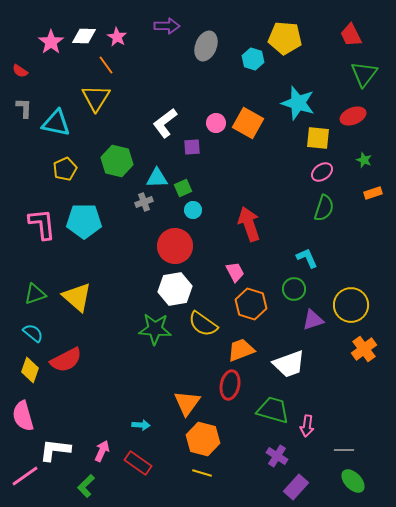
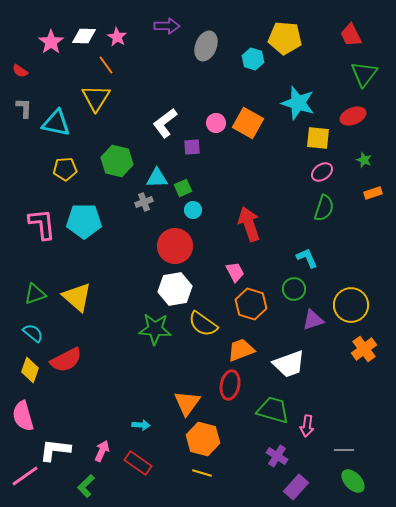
yellow pentagon at (65, 169): rotated 20 degrees clockwise
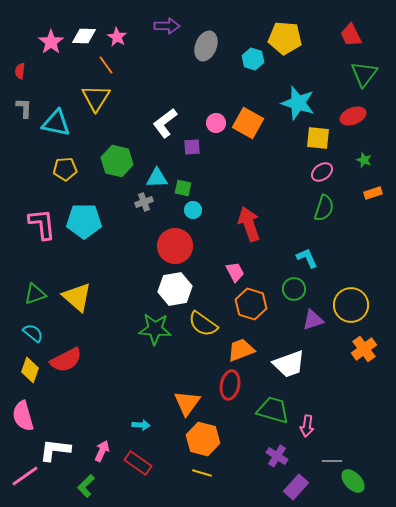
red semicircle at (20, 71): rotated 63 degrees clockwise
green square at (183, 188): rotated 36 degrees clockwise
gray line at (344, 450): moved 12 px left, 11 px down
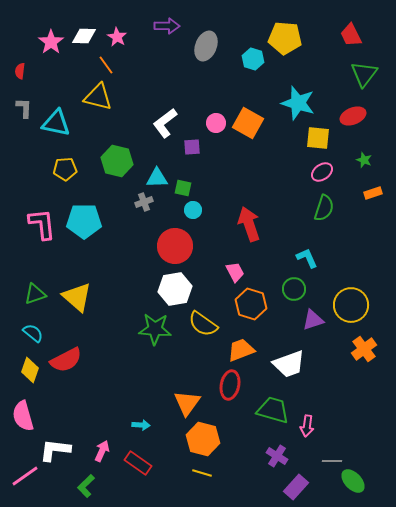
yellow triangle at (96, 98): moved 2 px right, 1 px up; rotated 48 degrees counterclockwise
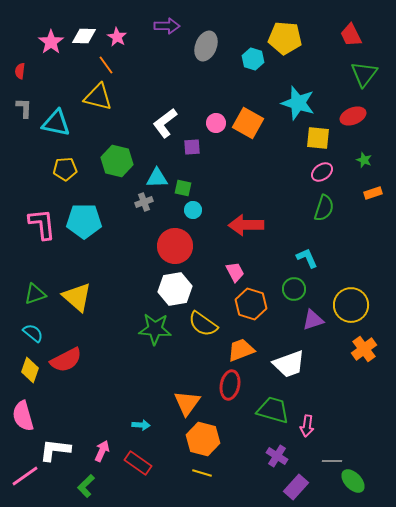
red arrow at (249, 224): moved 3 px left, 1 px down; rotated 72 degrees counterclockwise
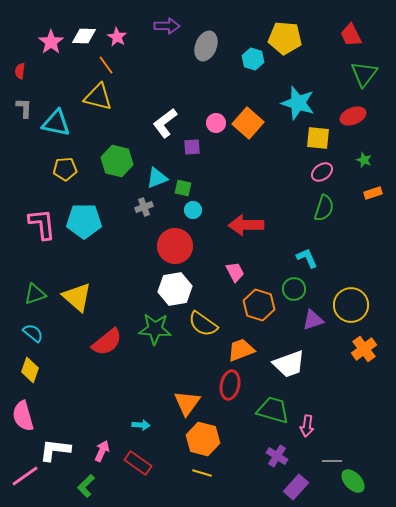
orange square at (248, 123): rotated 12 degrees clockwise
cyan triangle at (157, 178): rotated 20 degrees counterclockwise
gray cross at (144, 202): moved 5 px down
orange hexagon at (251, 304): moved 8 px right, 1 px down
red semicircle at (66, 360): moved 41 px right, 18 px up; rotated 12 degrees counterclockwise
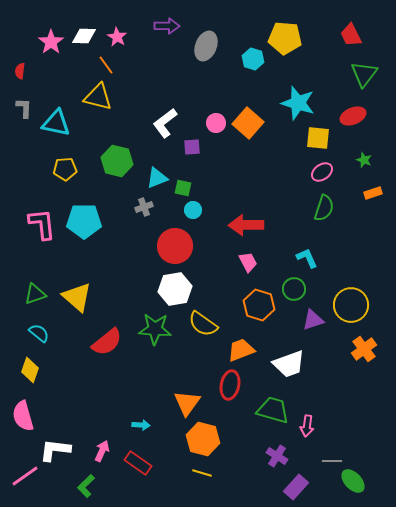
pink trapezoid at (235, 272): moved 13 px right, 10 px up
cyan semicircle at (33, 333): moved 6 px right
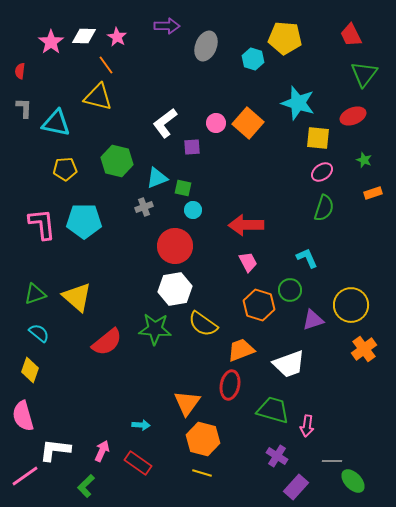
green circle at (294, 289): moved 4 px left, 1 px down
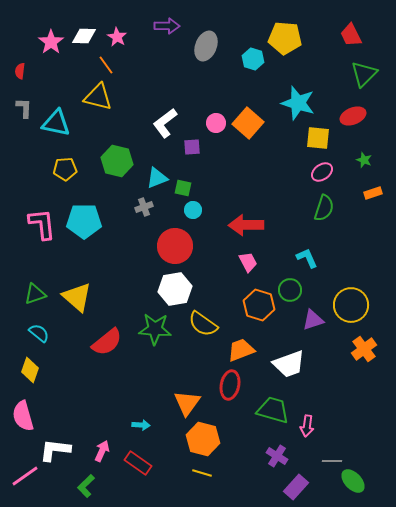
green triangle at (364, 74): rotated 8 degrees clockwise
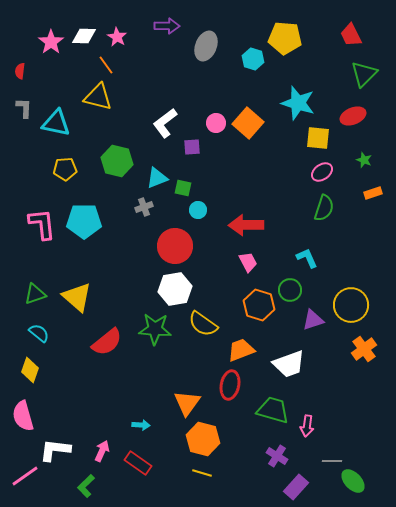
cyan circle at (193, 210): moved 5 px right
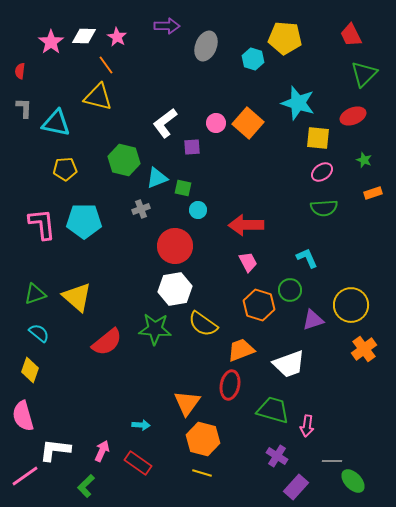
green hexagon at (117, 161): moved 7 px right, 1 px up
gray cross at (144, 207): moved 3 px left, 2 px down
green semicircle at (324, 208): rotated 68 degrees clockwise
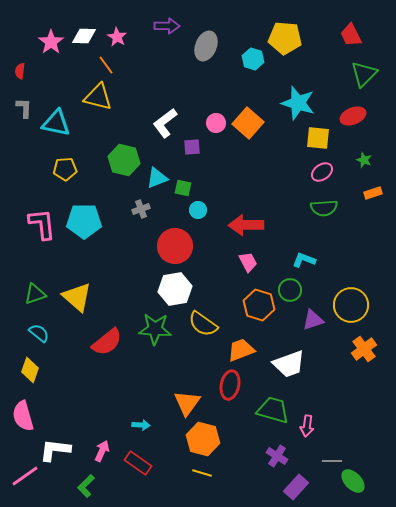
cyan L-shape at (307, 258): moved 3 px left, 2 px down; rotated 45 degrees counterclockwise
